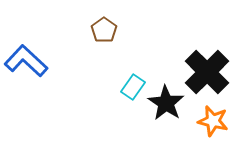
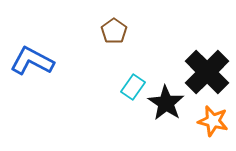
brown pentagon: moved 10 px right, 1 px down
blue L-shape: moved 6 px right; rotated 15 degrees counterclockwise
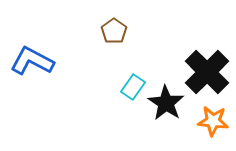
orange star: rotated 8 degrees counterclockwise
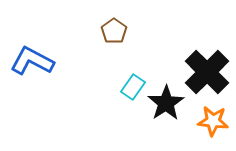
black star: rotated 6 degrees clockwise
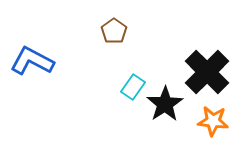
black star: moved 1 px left, 1 px down
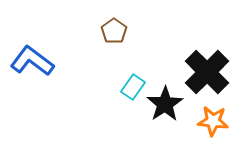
blue L-shape: rotated 9 degrees clockwise
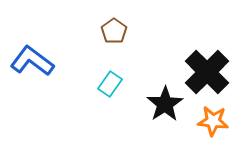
cyan rectangle: moved 23 px left, 3 px up
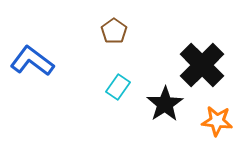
black cross: moved 5 px left, 7 px up
cyan rectangle: moved 8 px right, 3 px down
orange star: moved 4 px right
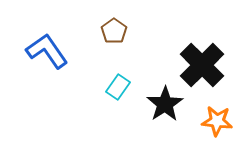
blue L-shape: moved 15 px right, 10 px up; rotated 18 degrees clockwise
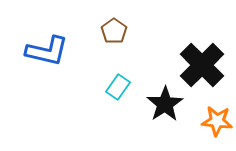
blue L-shape: rotated 138 degrees clockwise
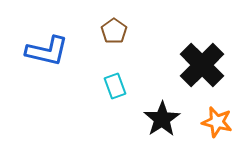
cyan rectangle: moved 3 px left, 1 px up; rotated 55 degrees counterclockwise
black star: moved 3 px left, 15 px down
orange star: moved 1 px down; rotated 8 degrees clockwise
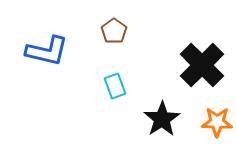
orange star: rotated 12 degrees counterclockwise
